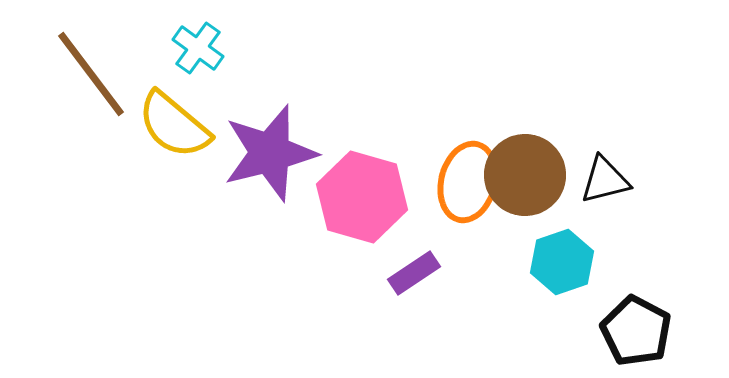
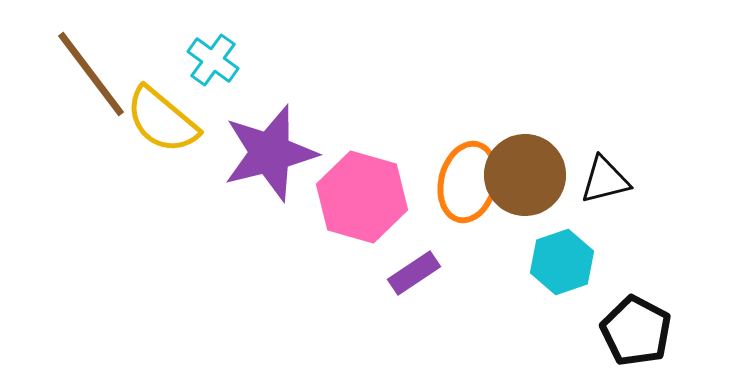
cyan cross: moved 15 px right, 12 px down
yellow semicircle: moved 12 px left, 5 px up
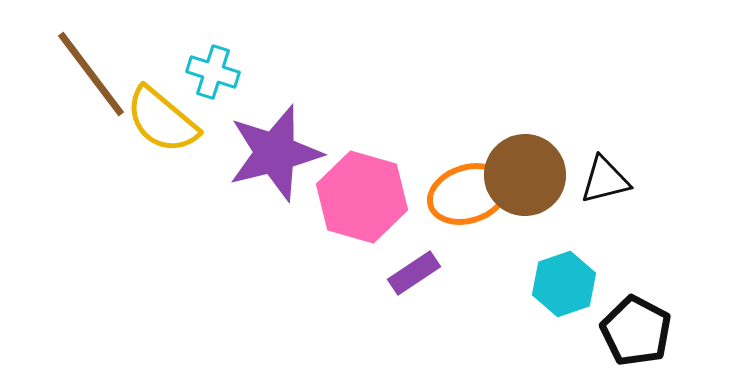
cyan cross: moved 12 px down; rotated 18 degrees counterclockwise
purple star: moved 5 px right
orange ellipse: moved 12 px down; rotated 58 degrees clockwise
cyan hexagon: moved 2 px right, 22 px down
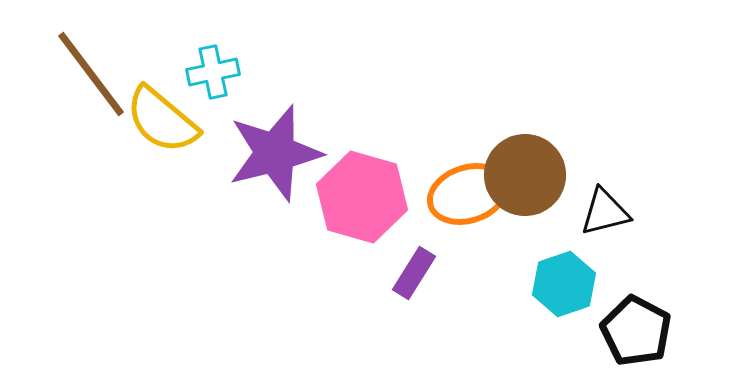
cyan cross: rotated 30 degrees counterclockwise
black triangle: moved 32 px down
purple rectangle: rotated 24 degrees counterclockwise
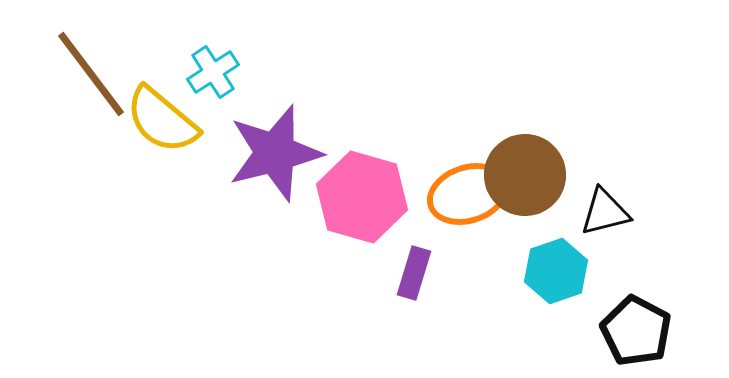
cyan cross: rotated 21 degrees counterclockwise
purple rectangle: rotated 15 degrees counterclockwise
cyan hexagon: moved 8 px left, 13 px up
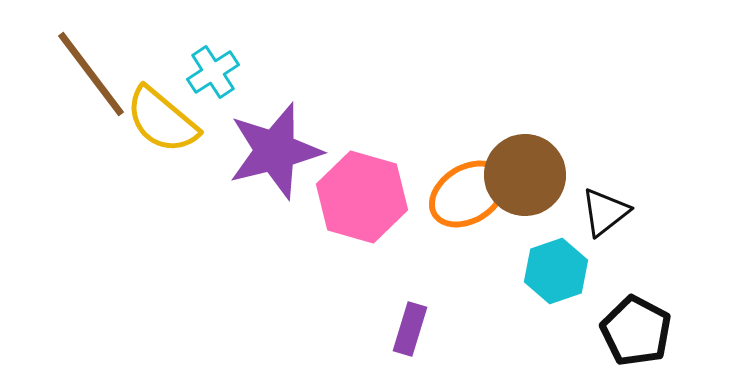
purple star: moved 2 px up
orange ellipse: rotated 14 degrees counterclockwise
black triangle: rotated 24 degrees counterclockwise
purple rectangle: moved 4 px left, 56 px down
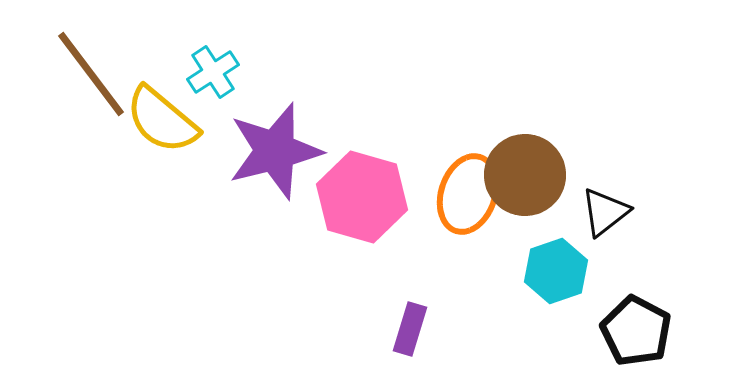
orange ellipse: rotated 40 degrees counterclockwise
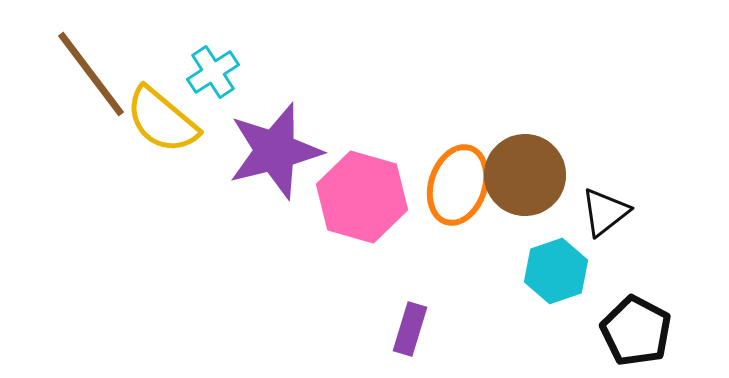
orange ellipse: moved 10 px left, 9 px up
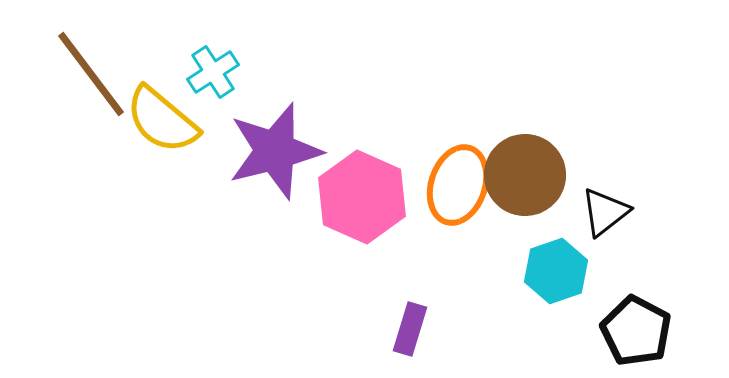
pink hexagon: rotated 8 degrees clockwise
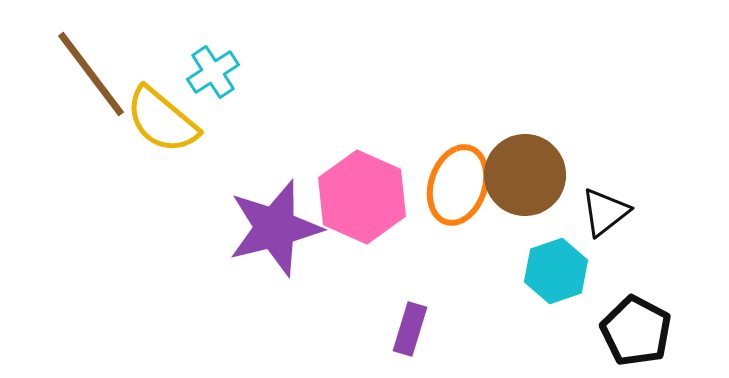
purple star: moved 77 px down
